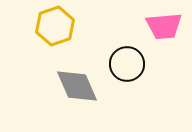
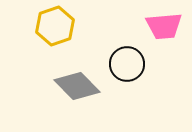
gray diamond: rotated 21 degrees counterclockwise
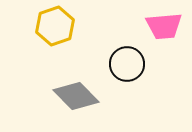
gray diamond: moved 1 px left, 10 px down
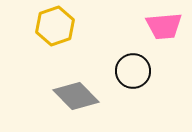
black circle: moved 6 px right, 7 px down
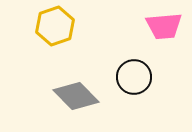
black circle: moved 1 px right, 6 px down
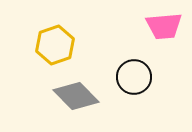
yellow hexagon: moved 19 px down
